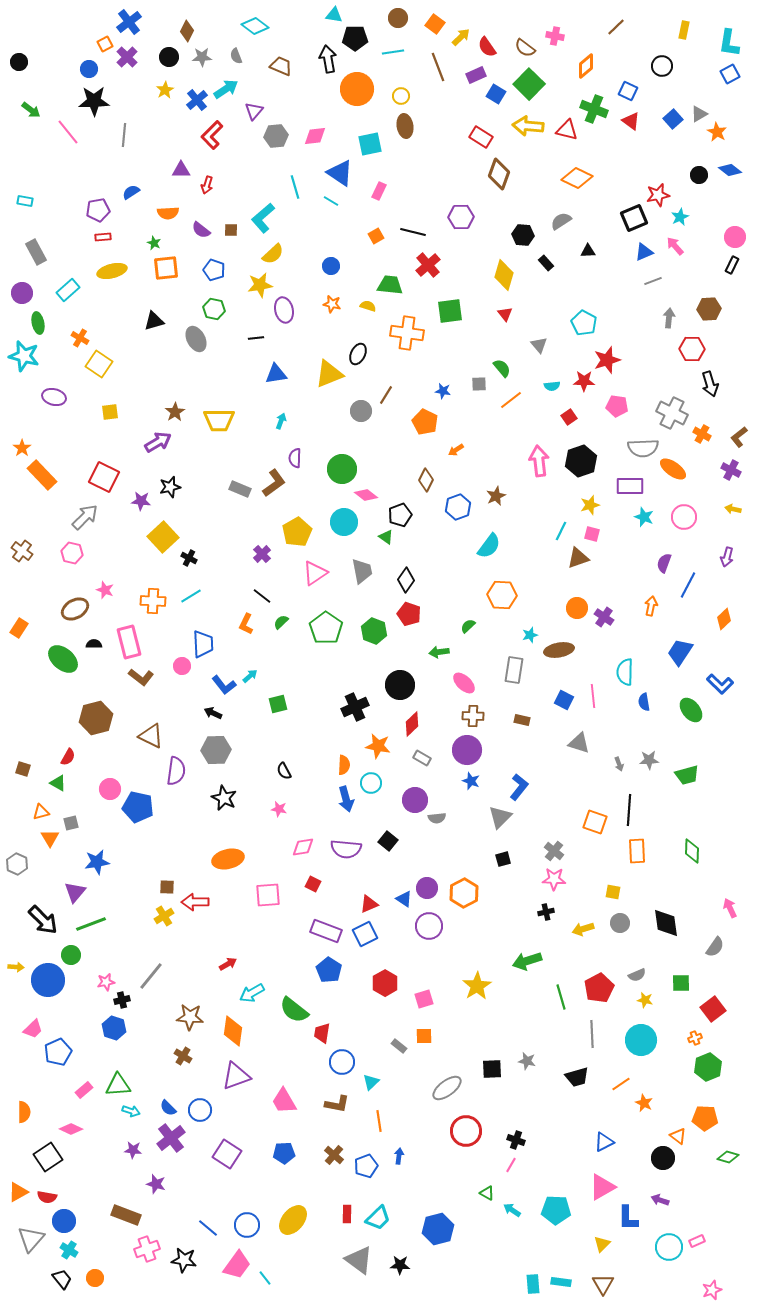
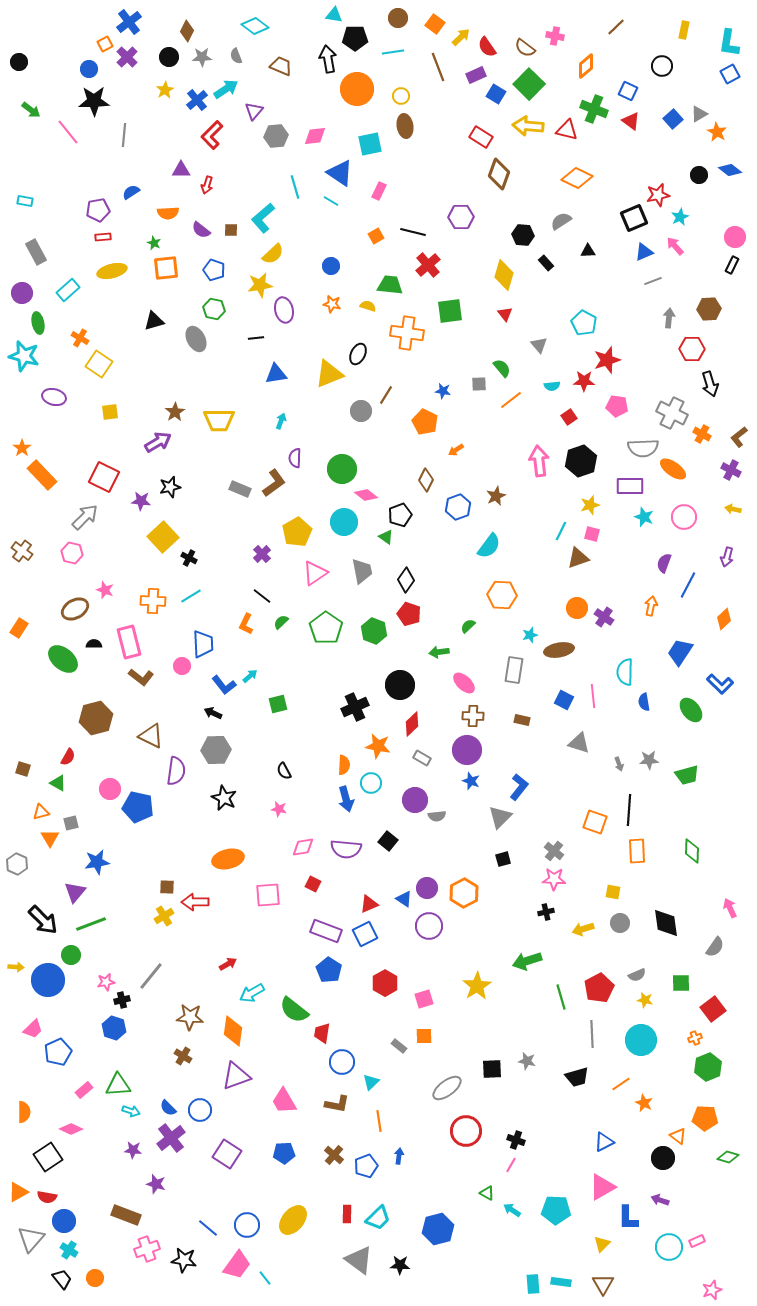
gray semicircle at (437, 818): moved 2 px up
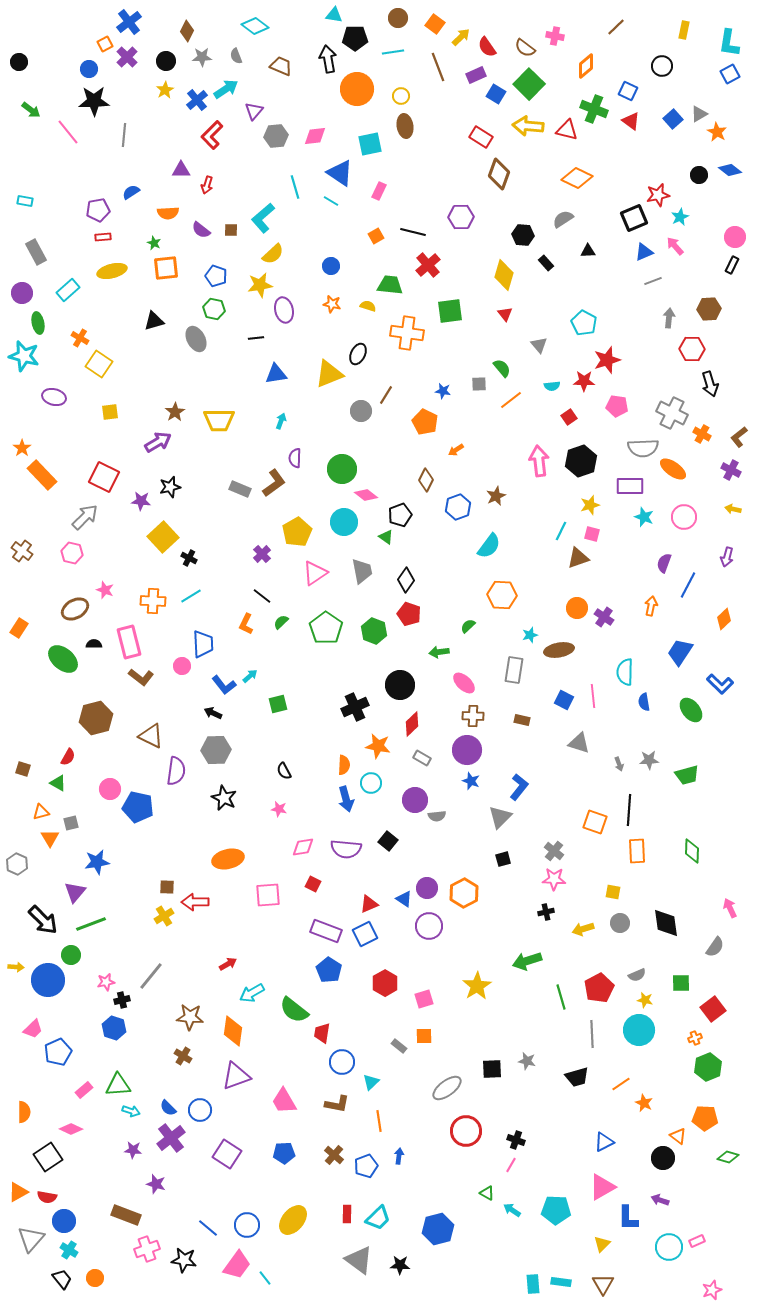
black circle at (169, 57): moved 3 px left, 4 px down
gray semicircle at (561, 221): moved 2 px right, 2 px up
blue pentagon at (214, 270): moved 2 px right, 6 px down
cyan circle at (641, 1040): moved 2 px left, 10 px up
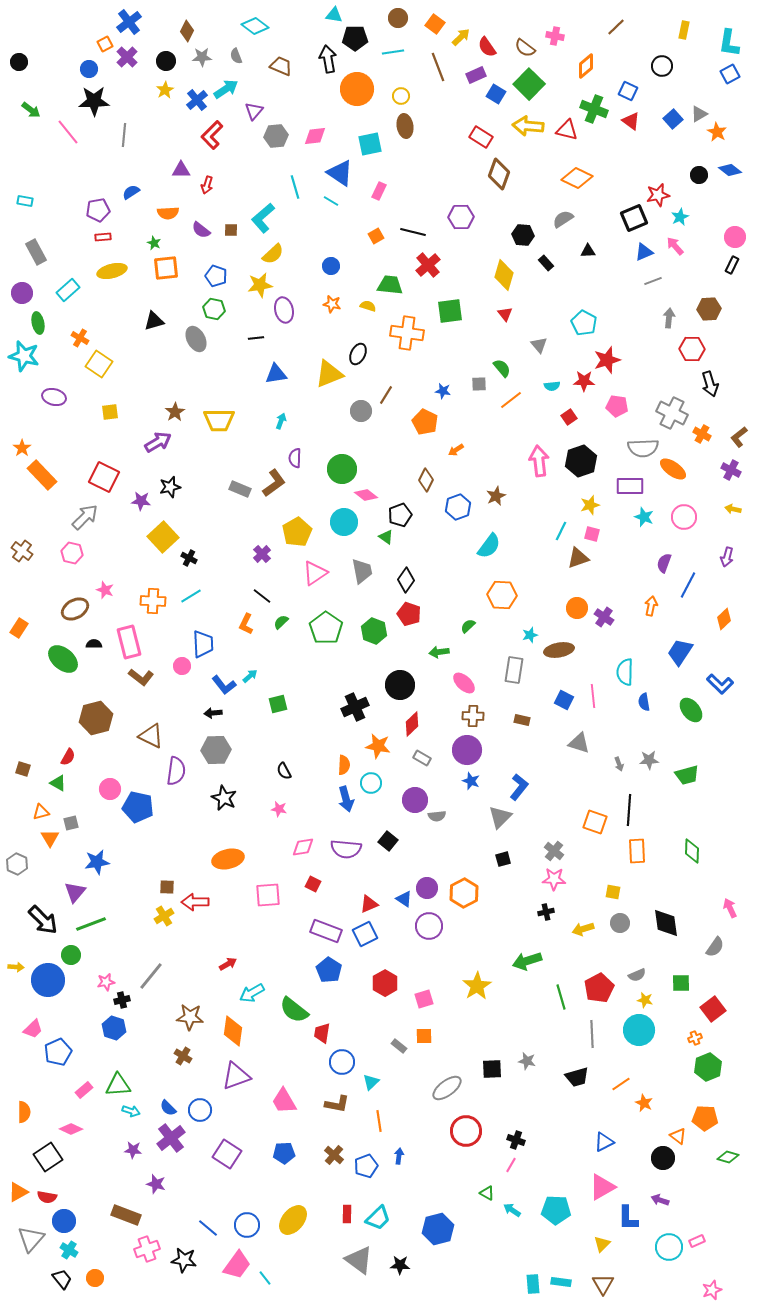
black arrow at (213, 713): rotated 30 degrees counterclockwise
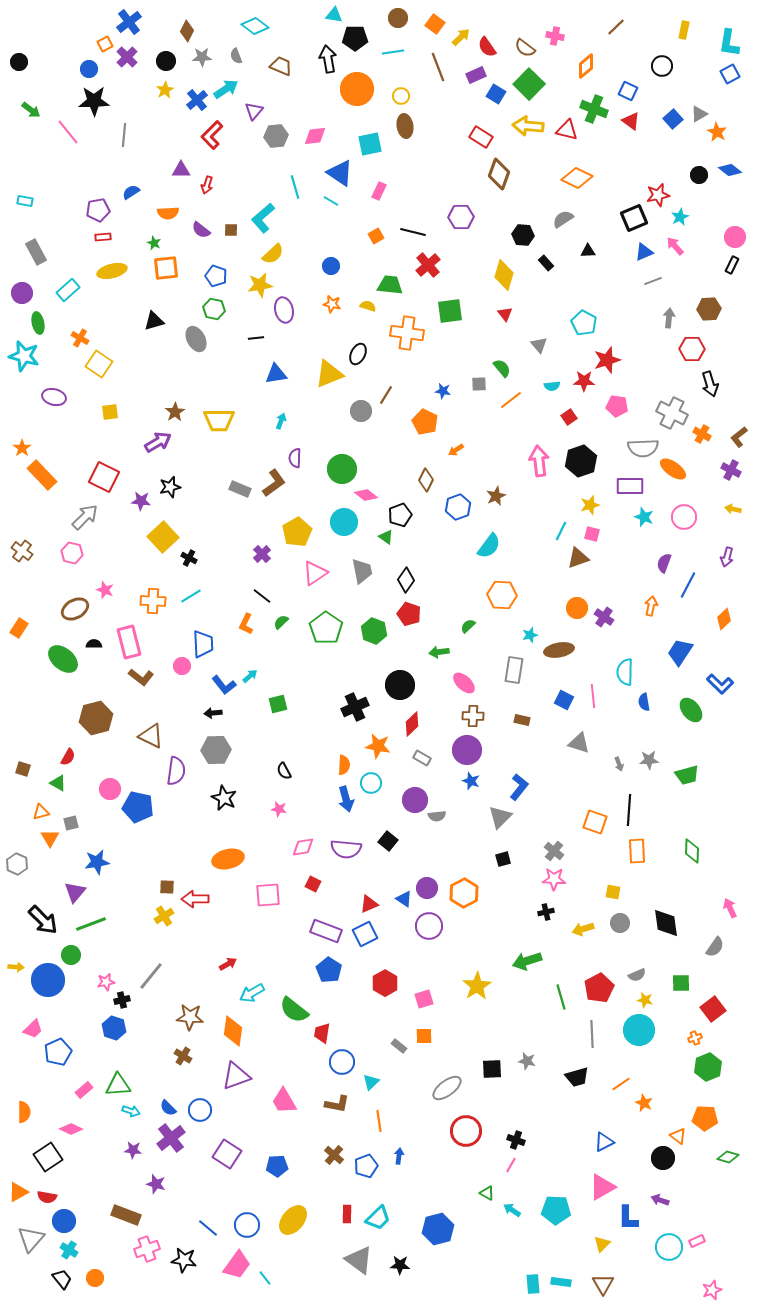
red arrow at (195, 902): moved 3 px up
blue pentagon at (284, 1153): moved 7 px left, 13 px down
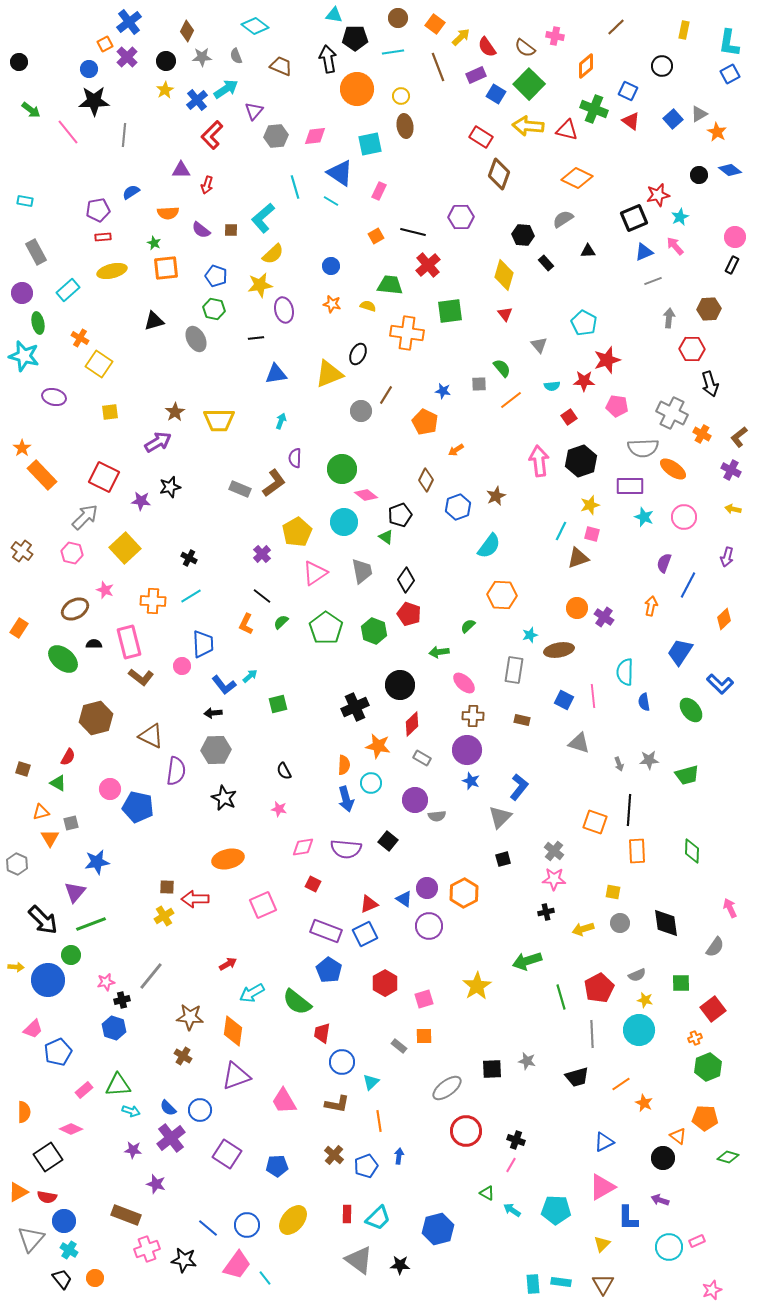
yellow square at (163, 537): moved 38 px left, 11 px down
pink square at (268, 895): moved 5 px left, 10 px down; rotated 20 degrees counterclockwise
green semicircle at (294, 1010): moved 3 px right, 8 px up
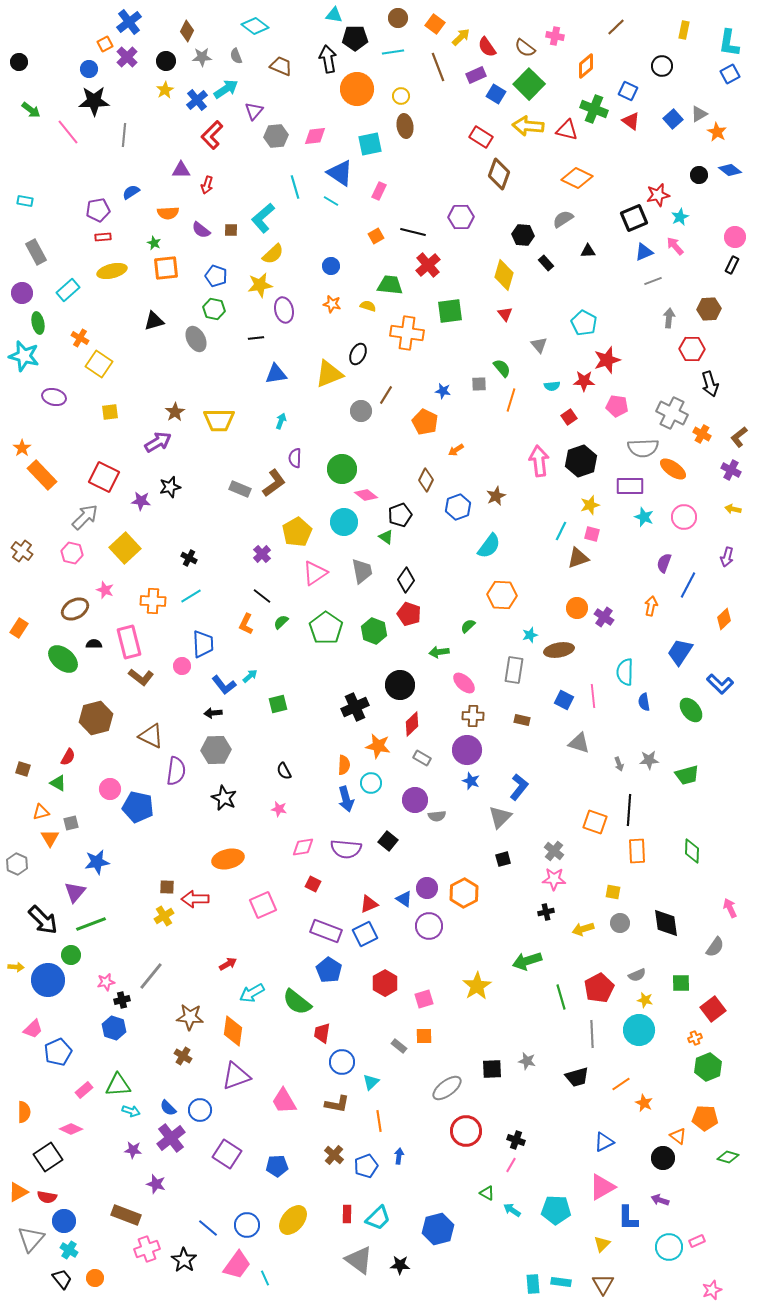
orange line at (511, 400): rotated 35 degrees counterclockwise
black star at (184, 1260): rotated 25 degrees clockwise
cyan line at (265, 1278): rotated 14 degrees clockwise
